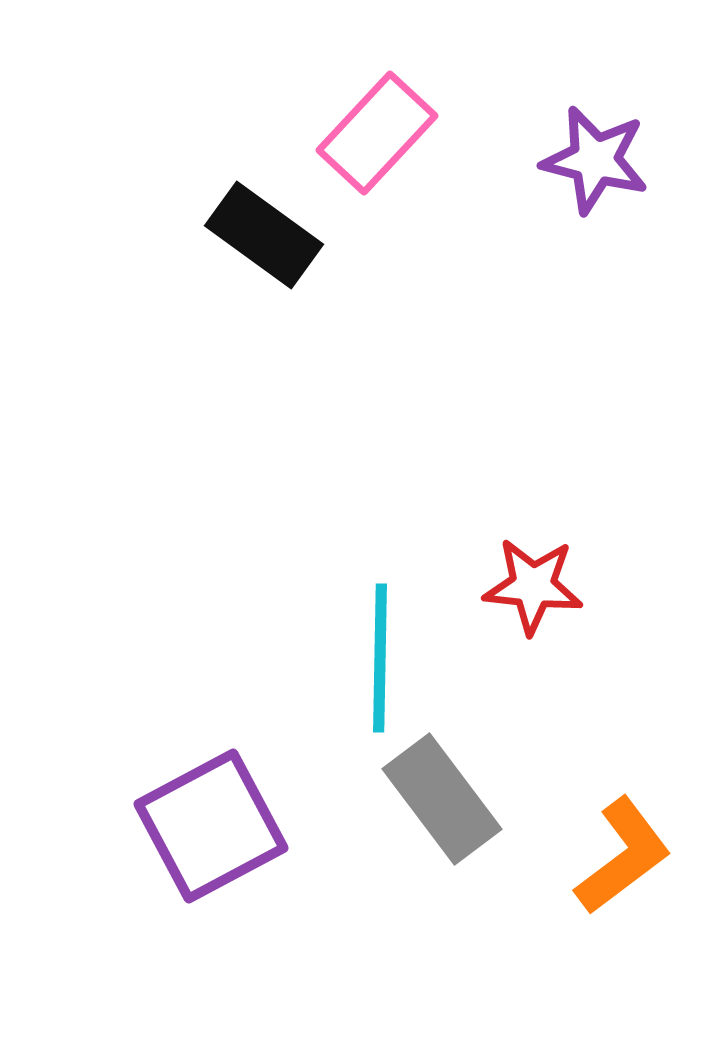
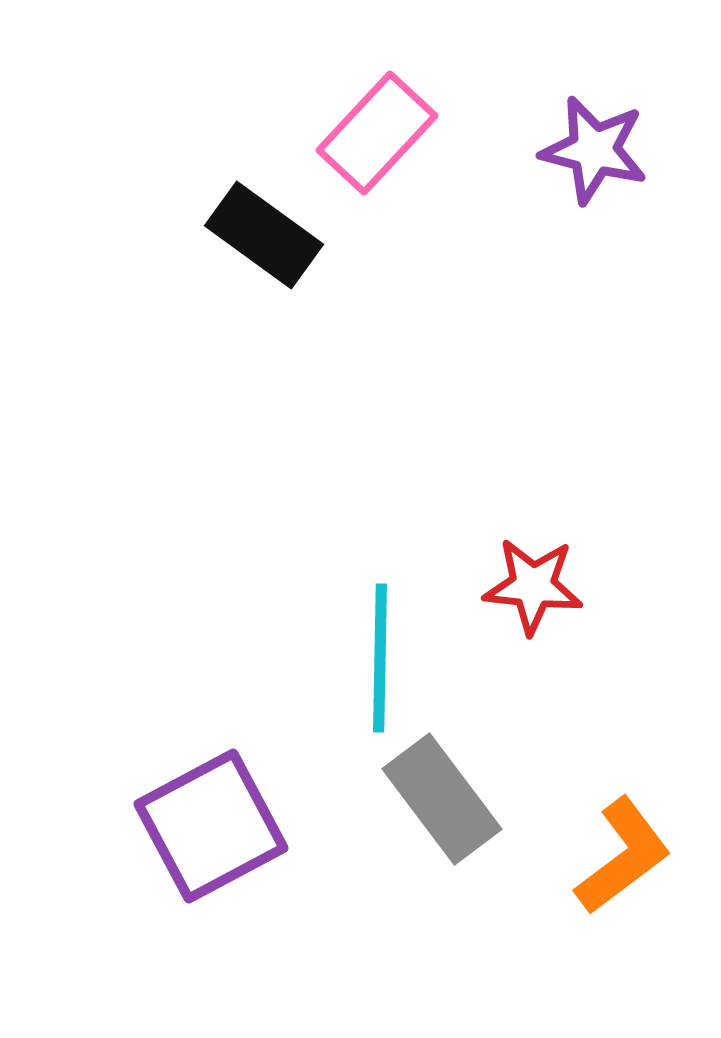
purple star: moved 1 px left, 10 px up
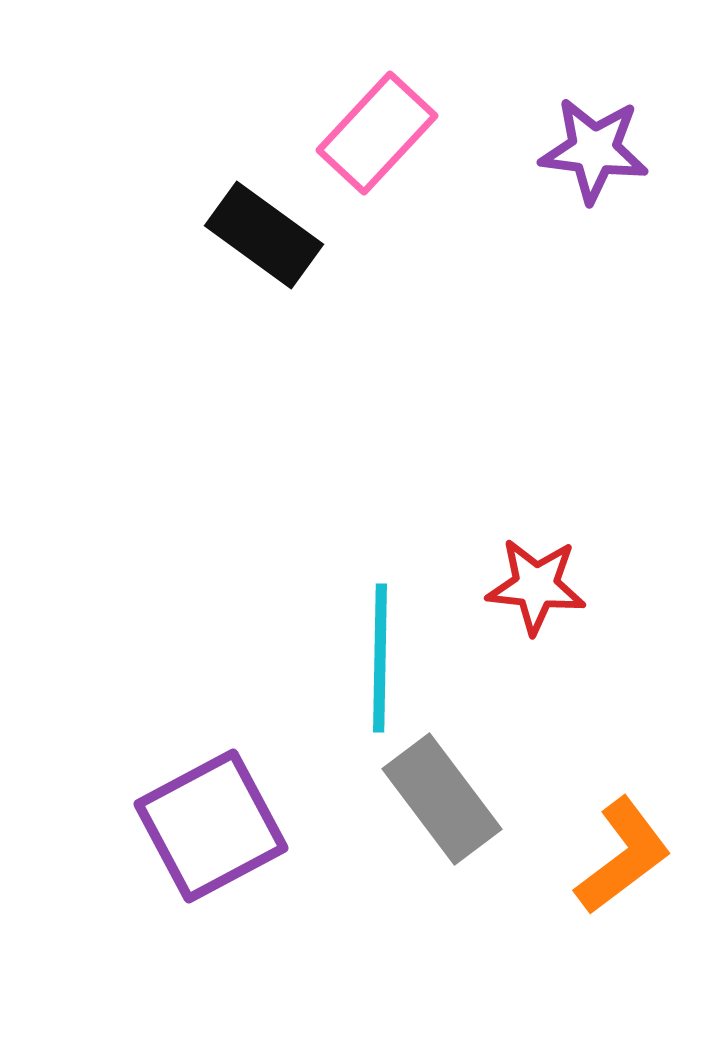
purple star: rotated 7 degrees counterclockwise
red star: moved 3 px right
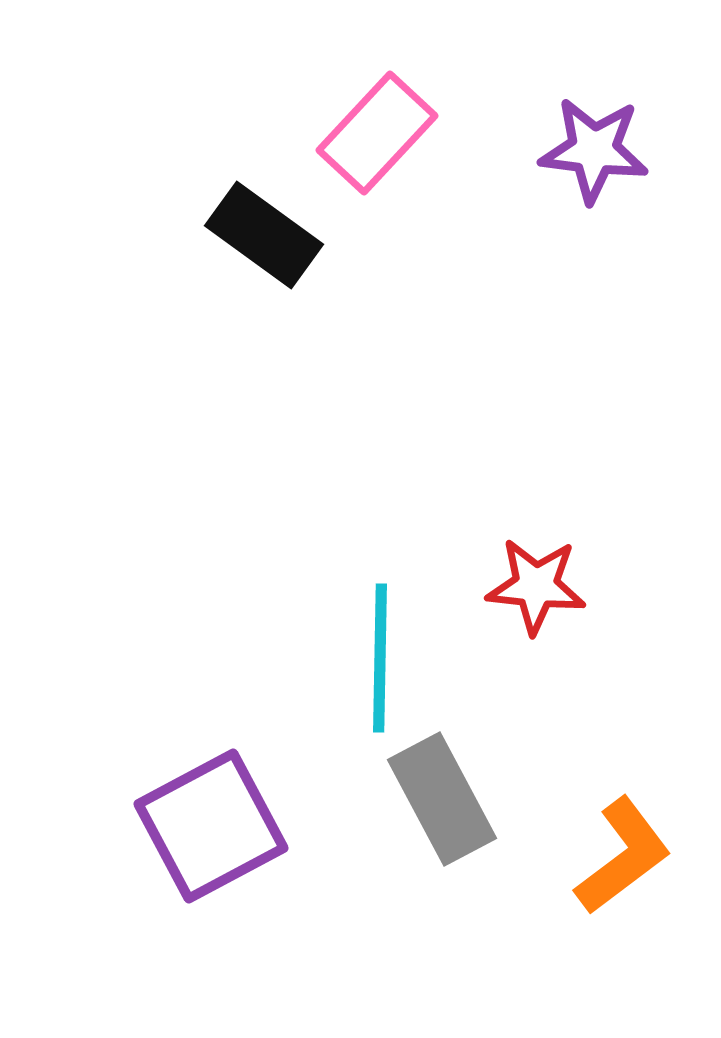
gray rectangle: rotated 9 degrees clockwise
